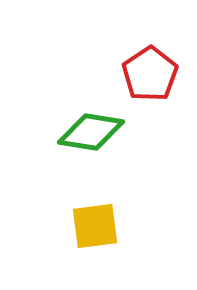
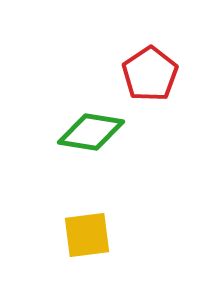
yellow square: moved 8 px left, 9 px down
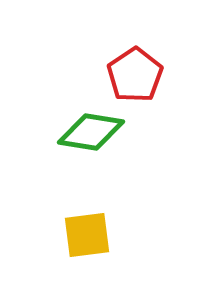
red pentagon: moved 15 px left, 1 px down
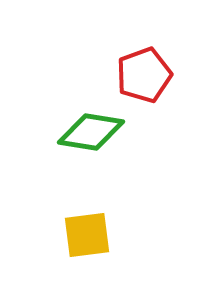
red pentagon: moved 9 px right; rotated 14 degrees clockwise
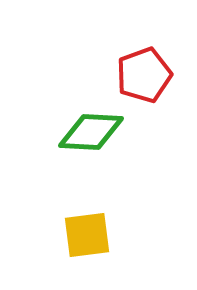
green diamond: rotated 6 degrees counterclockwise
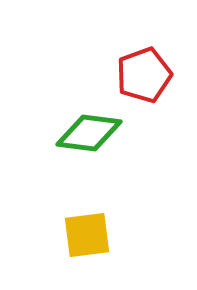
green diamond: moved 2 px left, 1 px down; rotated 4 degrees clockwise
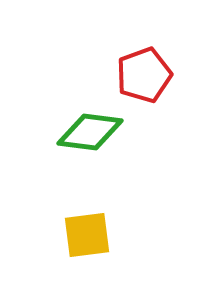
green diamond: moved 1 px right, 1 px up
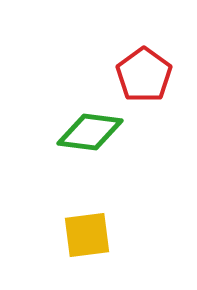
red pentagon: rotated 16 degrees counterclockwise
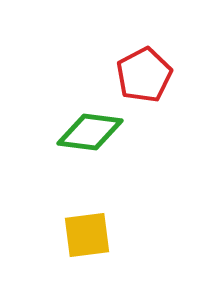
red pentagon: rotated 8 degrees clockwise
